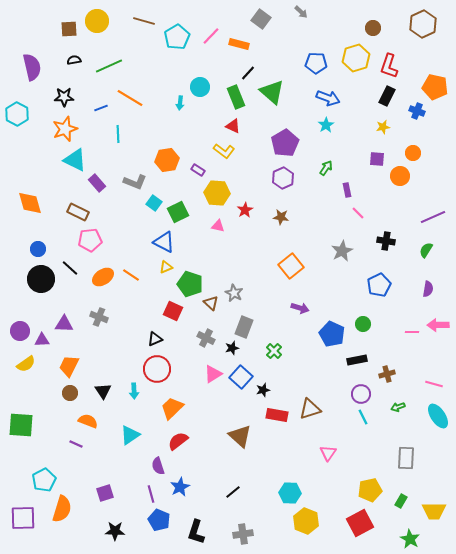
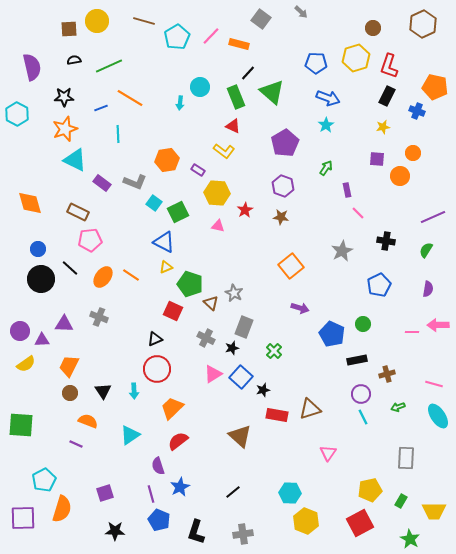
purple hexagon at (283, 178): moved 8 px down; rotated 15 degrees counterclockwise
purple rectangle at (97, 183): moved 5 px right; rotated 12 degrees counterclockwise
orange ellipse at (103, 277): rotated 20 degrees counterclockwise
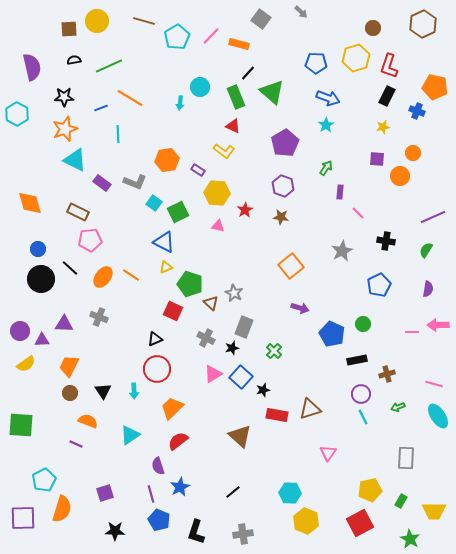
purple rectangle at (347, 190): moved 7 px left, 2 px down; rotated 16 degrees clockwise
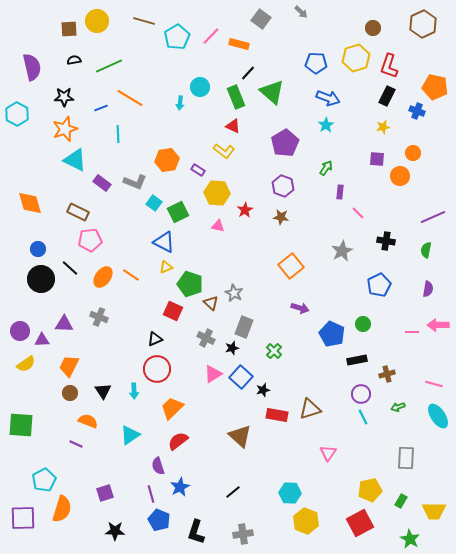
green semicircle at (426, 250): rotated 21 degrees counterclockwise
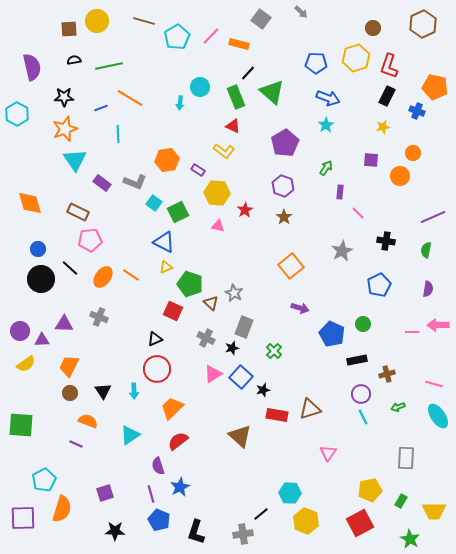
green line at (109, 66): rotated 12 degrees clockwise
purple square at (377, 159): moved 6 px left, 1 px down
cyan triangle at (75, 160): rotated 30 degrees clockwise
brown star at (281, 217): moved 3 px right; rotated 28 degrees clockwise
black line at (233, 492): moved 28 px right, 22 px down
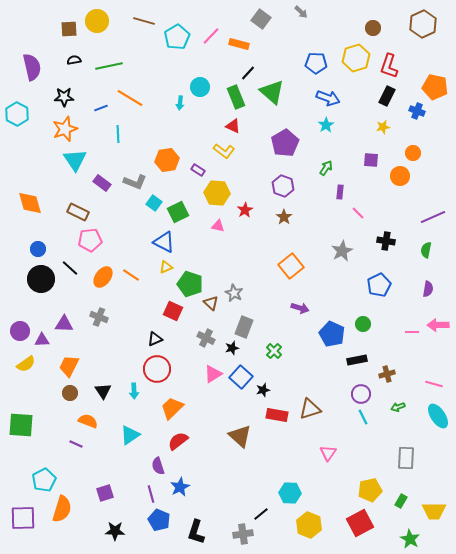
yellow hexagon at (306, 521): moved 3 px right, 4 px down
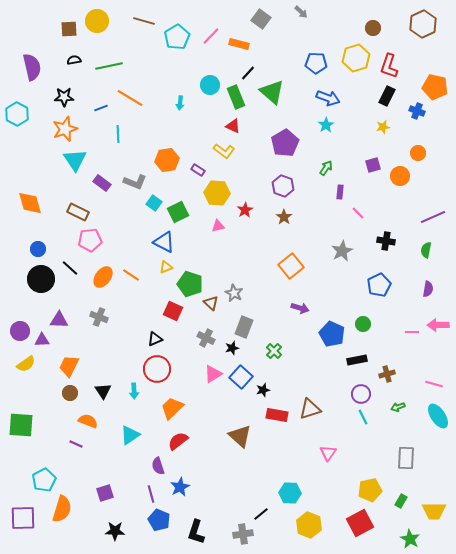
cyan circle at (200, 87): moved 10 px right, 2 px up
orange circle at (413, 153): moved 5 px right
purple square at (371, 160): moved 2 px right, 5 px down; rotated 21 degrees counterclockwise
pink triangle at (218, 226): rotated 24 degrees counterclockwise
purple triangle at (64, 324): moved 5 px left, 4 px up
